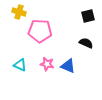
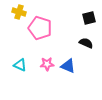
black square: moved 1 px right, 2 px down
pink pentagon: moved 3 px up; rotated 15 degrees clockwise
pink star: rotated 16 degrees counterclockwise
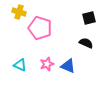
pink star: rotated 16 degrees counterclockwise
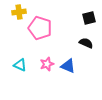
yellow cross: rotated 24 degrees counterclockwise
